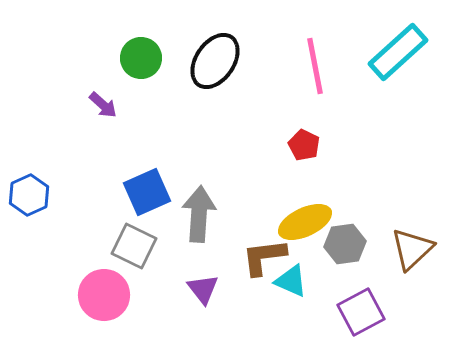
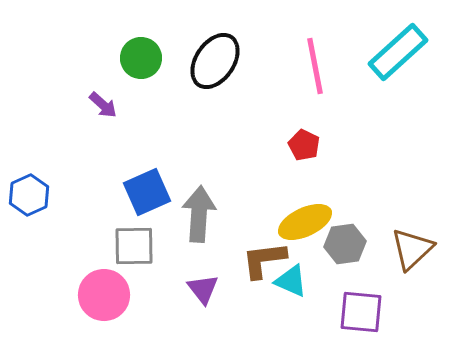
gray square: rotated 27 degrees counterclockwise
brown L-shape: moved 3 px down
purple square: rotated 33 degrees clockwise
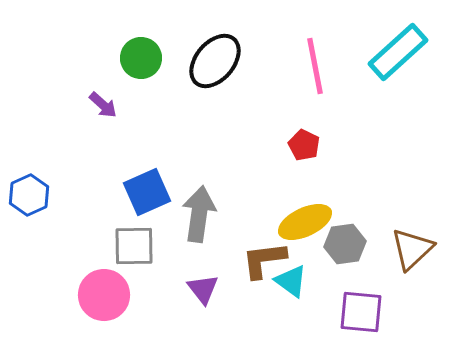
black ellipse: rotated 6 degrees clockwise
gray arrow: rotated 4 degrees clockwise
cyan triangle: rotated 12 degrees clockwise
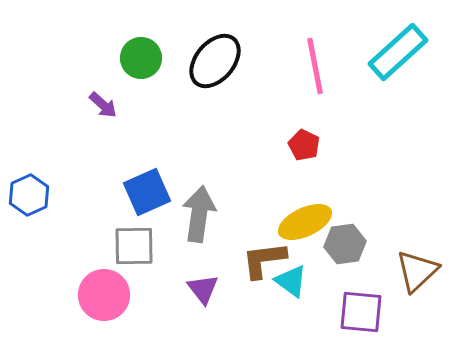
brown triangle: moved 5 px right, 22 px down
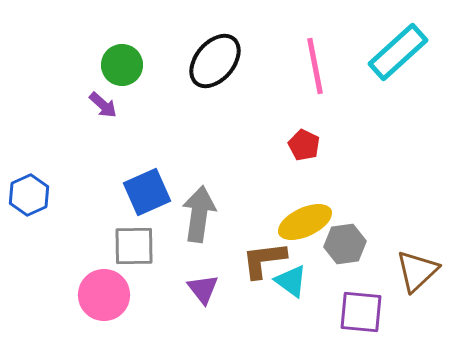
green circle: moved 19 px left, 7 px down
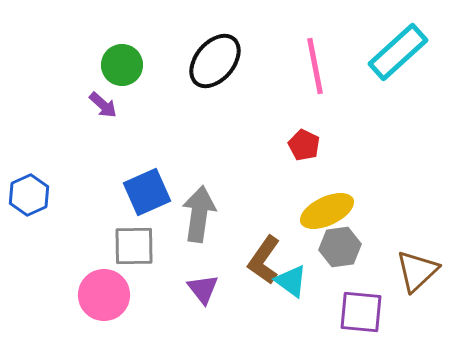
yellow ellipse: moved 22 px right, 11 px up
gray hexagon: moved 5 px left, 3 px down
brown L-shape: rotated 48 degrees counterclockwise
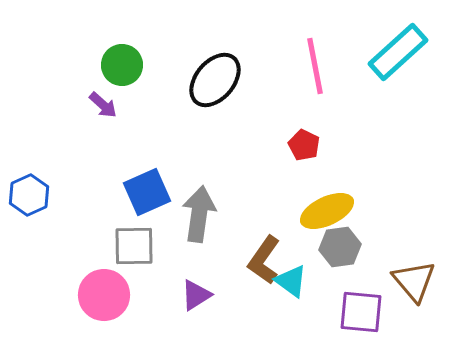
black ellipse: moved 19 px down
brown triangle: moved 3 px left, 10 px down; rotated 27 degrees counterclockwise
purple triangle: moved 7 px left, 6 px down; rotated 36 degrees clockwise
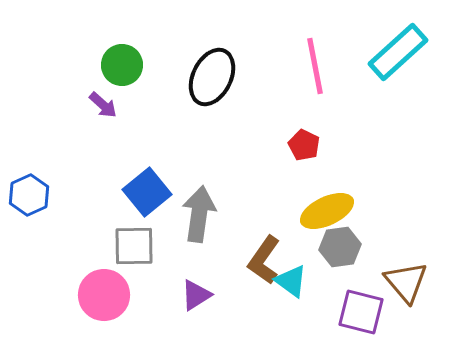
black ellipse: moved 3 px left, 3 px up; rotated 14 degrees counterclockwise
blue square: rotated 15 degrees counterclockwise
brown triangle: moved 8 px left, 1 px down
purple square: rotated 9 degrees clockwise
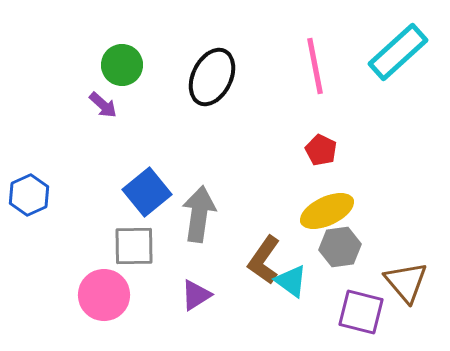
red pentagon: moved 17 px right, 5 px down
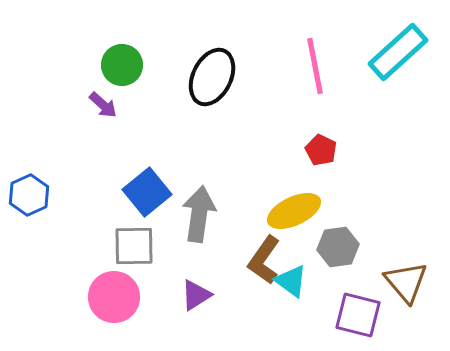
yellow ellipse: moved 33 px left
gray hexagon: moved 2 px left
pink circle: moved 10 px right, 2 px down
purple square: moved 3 px left, 3 px down
